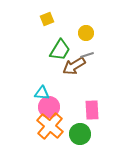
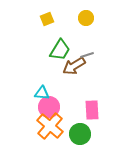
yellow circle: moved 15 px up
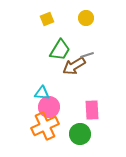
orange cross: moved 5 px left; rotated 24 degrees clockwise
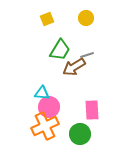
brown arrow: moved 1 px down
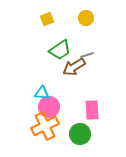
green trapezoid: rotated 25 degrees clockwise
